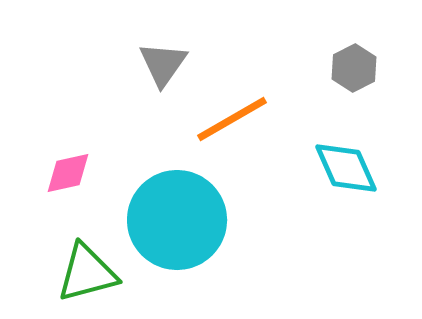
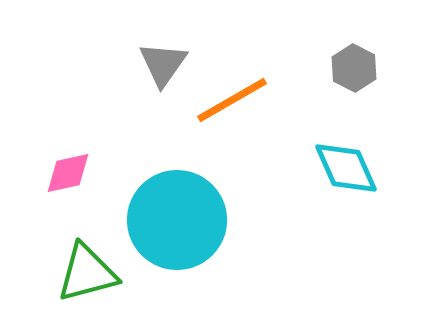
gray hexagon: rotated 6 degrees counterclockwise
orange line: moved 19 px up
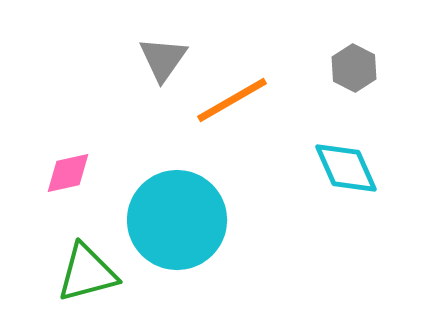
gray triangle: moved 5 px up
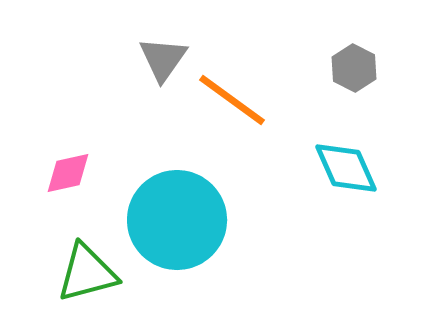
orange line: rotated 66 degrees clockwise
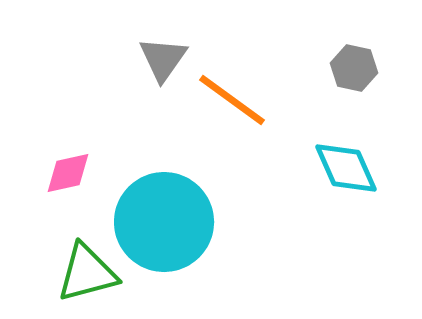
gray hexagon: rotated 15 degrees counterclockwise
cyan circle: moved 13 px left, 2 px down
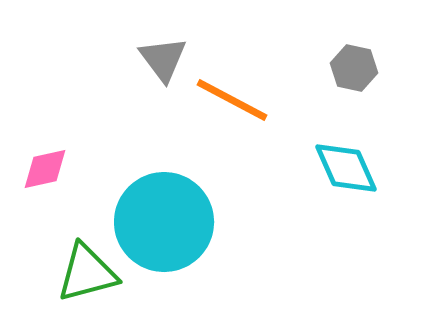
gray triangle: rotated 12 degrees counterclockwise
orange line: rotated 8 degrees counterclockwise
pink diamond: moved 23 px left, 4 px up
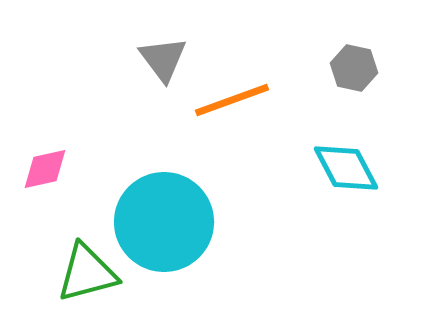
orange line: rotated 48 degrees counterclockwise
cyan diamond: rotated 4 degrees counterclockwise
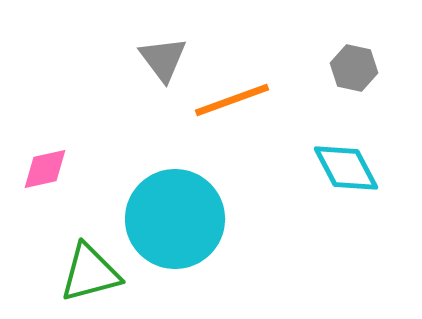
cyan circle: moved 11 px right, 3 px up
green triangle: moved 3 px right
